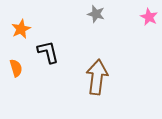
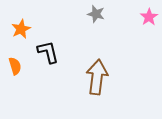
pink star: rotated 12 degrees clockwise
orange semicircle: moved 1 px left, 2 px up
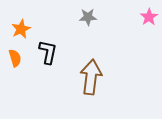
gray star: moved 8 px left, 3 px down; rotated 18 degrees counterclockwise
black L-shape: rotated 25 degrees clockwise
orange semicircle: moved 8 px up
brown arrow: moved 6 px left
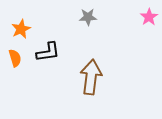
black L-shape: rotated 70 degrees clockwise
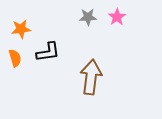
pink star: moved 32 px left
orange star: rotated 18 degrees clockwise
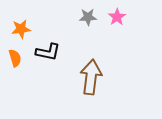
black L-shape: rotated 20 degrees clockwise
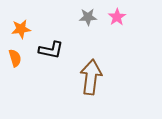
black L-shape: moved 3 px right, 2 px up
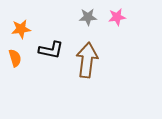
pink star: rotated 24 degrees clockwise
brown arrow: moved 4 px left, 17 px up
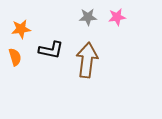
orange semicircle: moved 1 px up
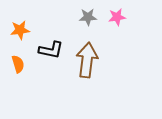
orange star: moved 1 px left, 1 px down
orange semicircle: moved 3 px right, 7 px down
